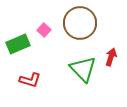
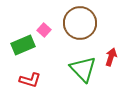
green rectangle: moved 5 px right, 1 px down
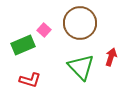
green triangle: moved 2 px left, 2 px up
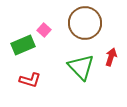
brown circle: moved 5 px right
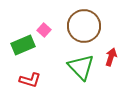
brown circle: moved 1 px left, 3 px down
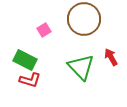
brown circle: moved 7 px up
pink square: rotated 16 degrees clockwise
green rectangle: moved 2 px right, 15 px down; rotated 50 degrees clockwise
red arrow: rotated 48 degrees counterclockwise
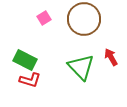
pink square: moved 12 px up
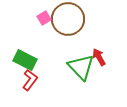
brown circle: moved 16 px left
red arrow: moved 12 px left
red L-shape: rotated 70 degrees counterclockwise
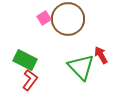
red arrow: moved 2 px right, 2 px up
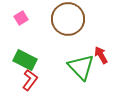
pink square: moved 23 px left
